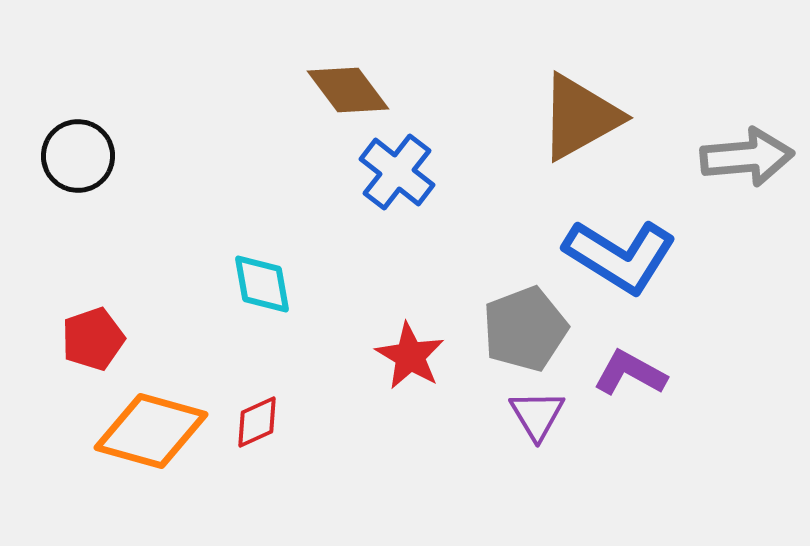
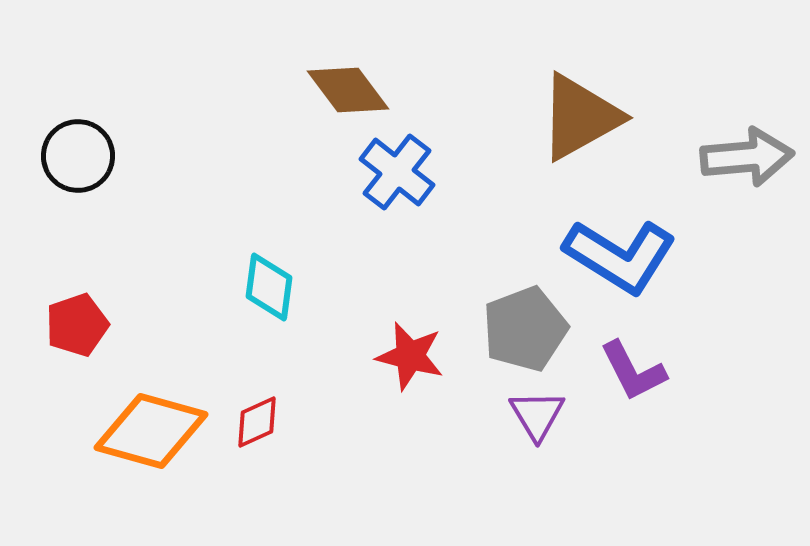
cyan diamond: moved 7 px right, 3 px down; rotated 18 degrees clockwise
red pentagon: moved 16 px left, 14 px up
red star: rotated 16 degrees counterclockwise
purple L-shape: moved 3 px right, 2 px up; rotated 146 degrees counterclockwise
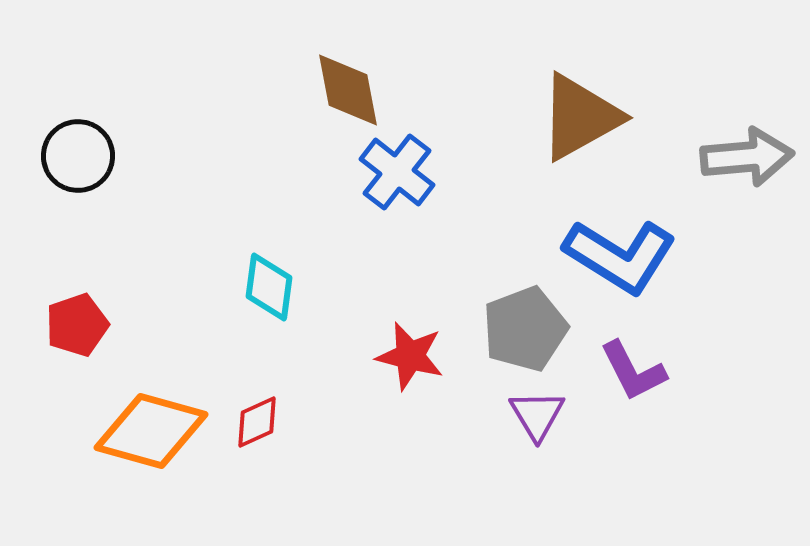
brown diamond: rotated 26 degrees clockwise
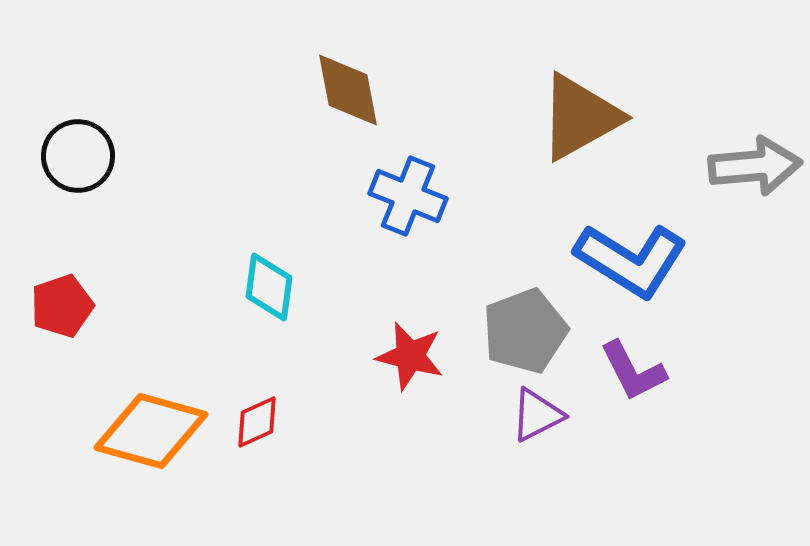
gray arrow: moved 8 px right, 9 px down
blue cross: moved 11 px right, 24 px down; rotated 16 degrees counterclockwise
blue L-shape: moved 11 px right, 4 px down
red pentagon: moved 15 px left, 19 px up
gray pentagon: moved 2 px down
purple triangle: rotated 34 degrees clockwise
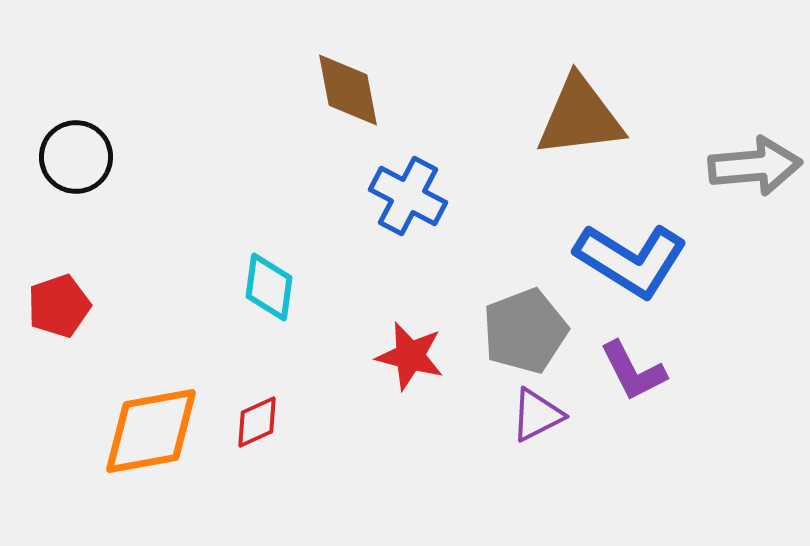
brown triangle: rotated 22 degrees clockwise
black circle: moved 2 px left, 1 px down
blue cross: rotated 6 degrees clockwise
red pentagon: moved 3 px left
orange diamond: rotated 26 degrees counterclockwise
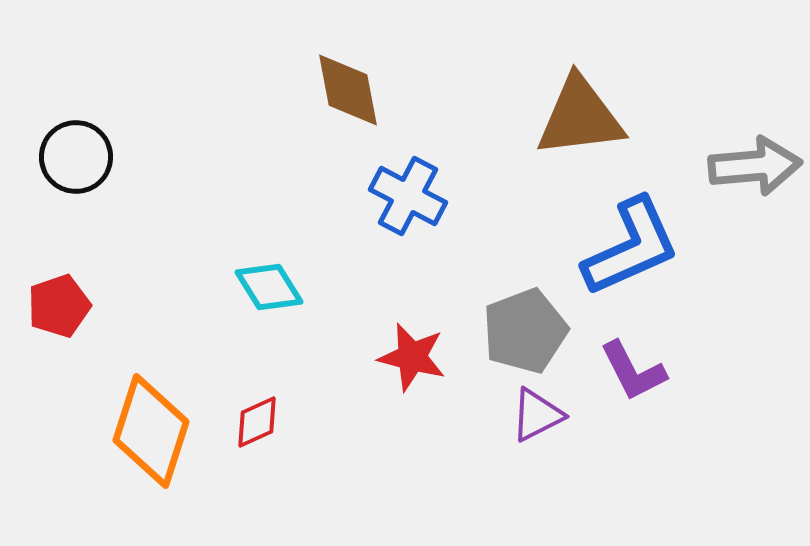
blue L-shape: moved 13 px up; rotated 56 degrees counterclockwise
cyan diamond: rotated 40 degrees counterclockwise
red star: moved 2 px right, 1 px down
orange diamond: rotated 62 degrees counterclockwise
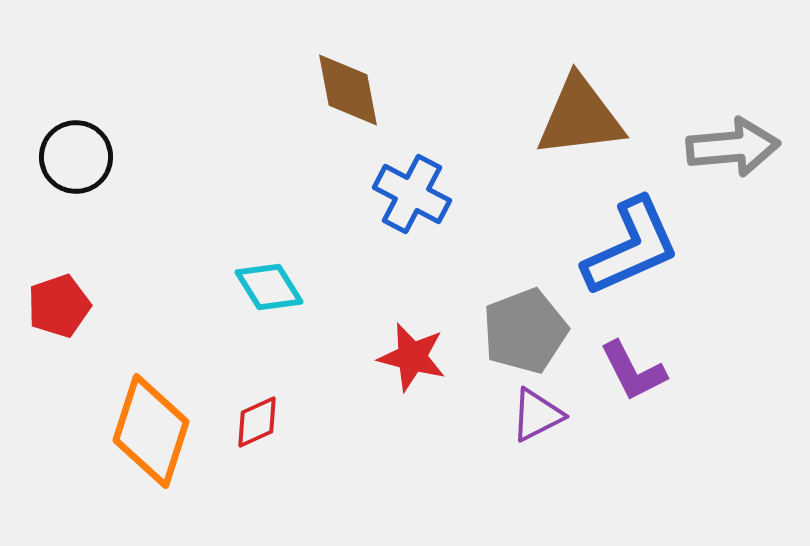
gray arrow: moved 22 px left, 19 px up
blue cross: moved 4 px right, 2 px up
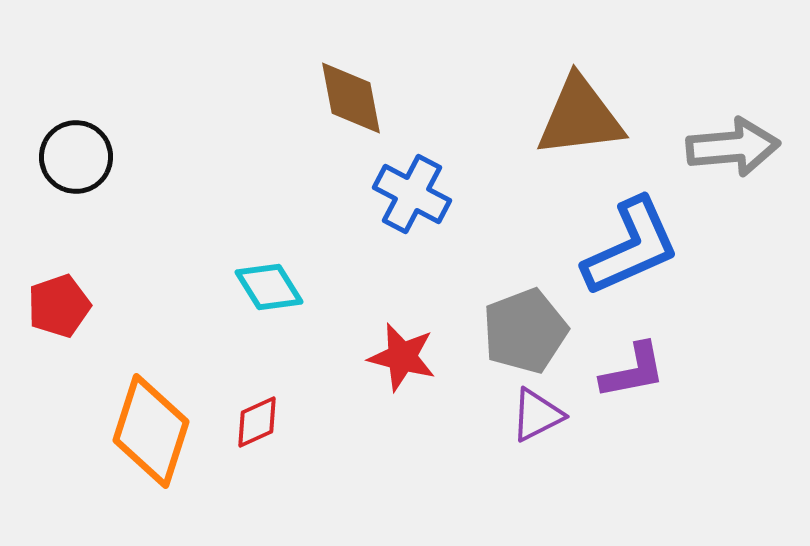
brown diamond: moved 3 px right, 8 px down
red star: moved 10 px left
purple L-shape: rotated 74 degrees counterclockwise
